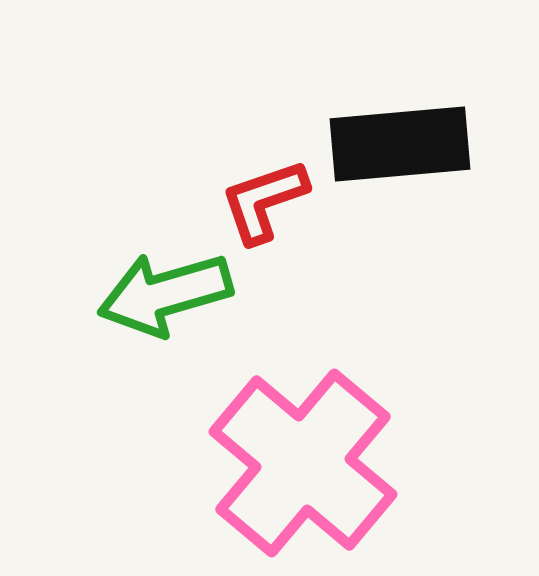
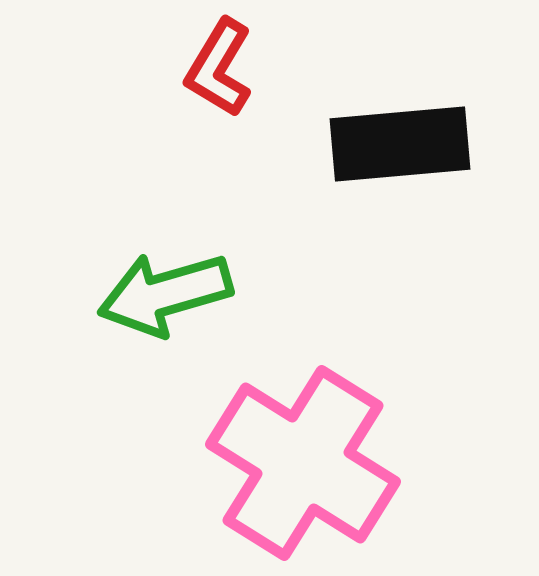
red L-shape: moved 45 px left, 133 px up; rotated 40 degrees counterclockwise
pink cross: rotated 8 degrees counterclockwise
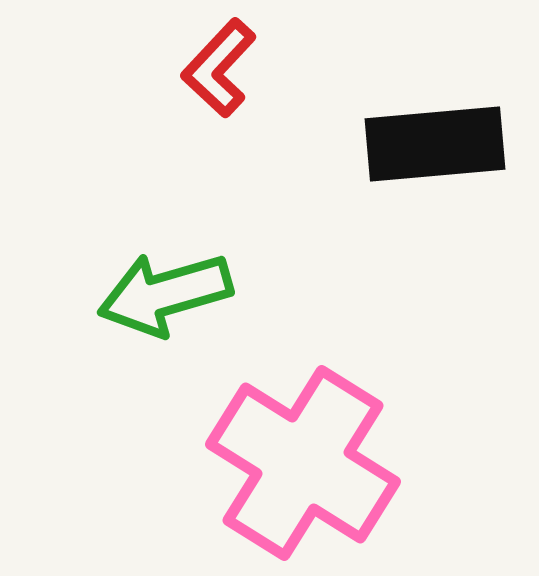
red L-shape: rotated 12 degrees clockwise
black rectangle: moved 35 px right
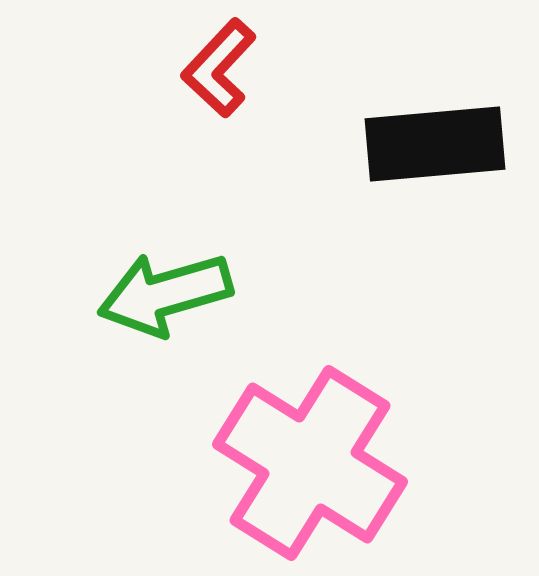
pink cross: moved 7 px right
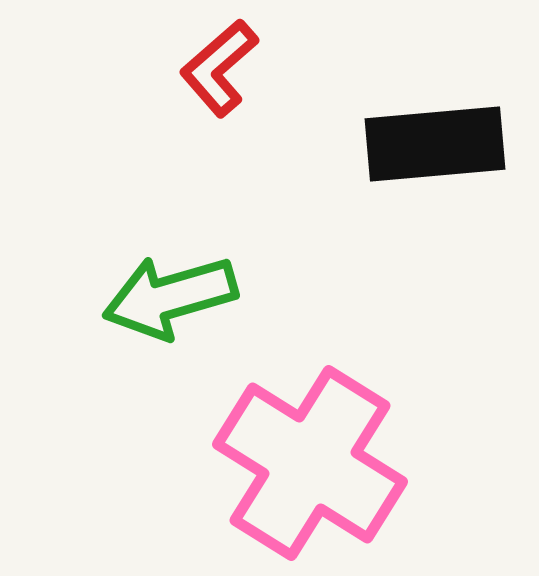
red L-shape: rotated 6 degrees clockwise
green arrow: moved 5 px right, 3 px down
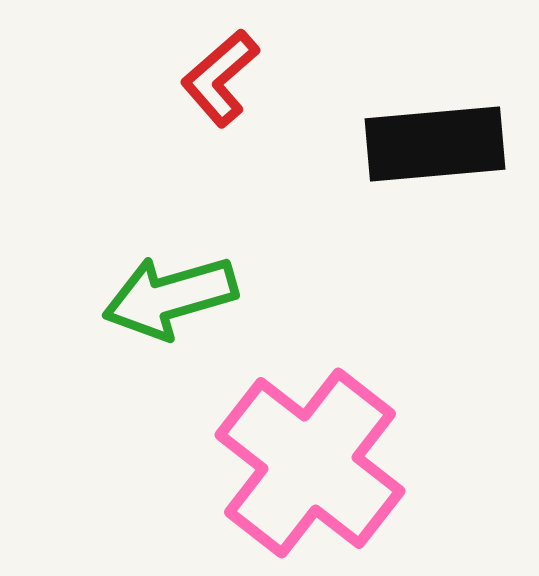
red L-shape: moved 1 px right, 10 px down
pink cross: rotated 6 degrees clockwise
